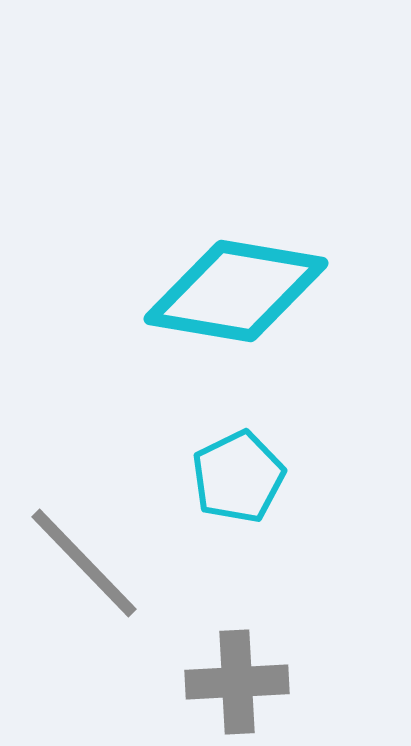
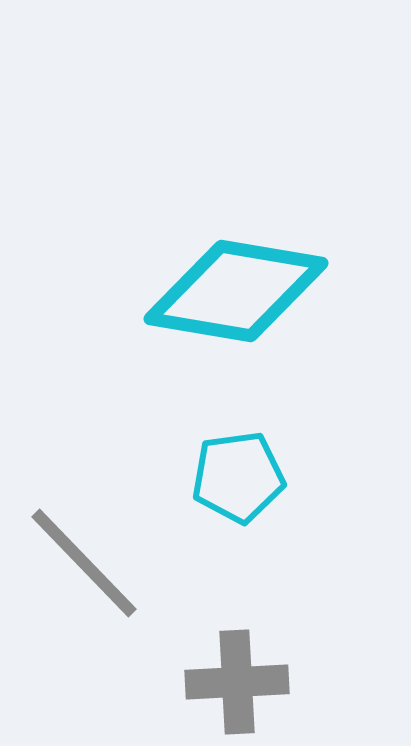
cyan pentagon: rotated 18 degrees clockwise
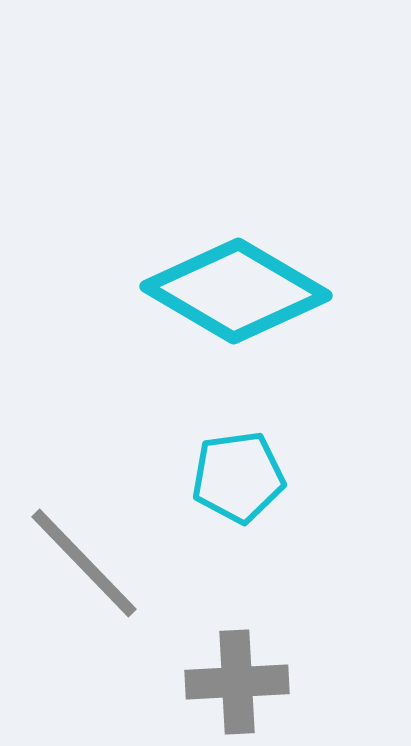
cyan diamond: rotated 21 degrees clockwise
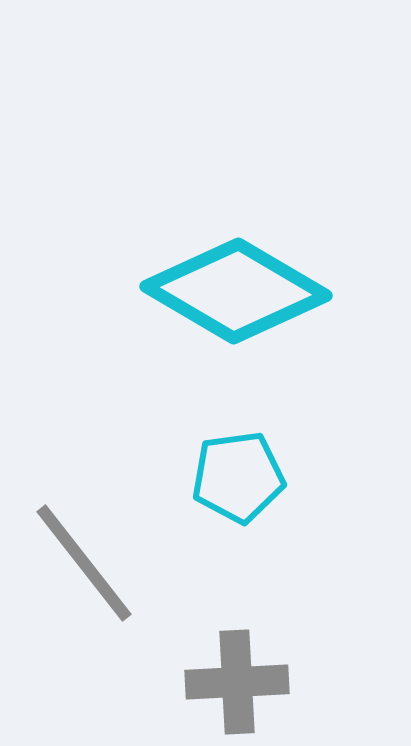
gray line: rotated 6 degrees clockwise
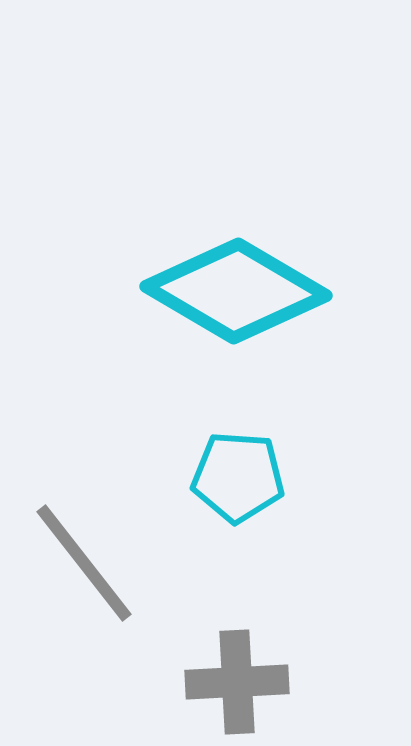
cyan pentagon: rotated 12 degrees clockwise
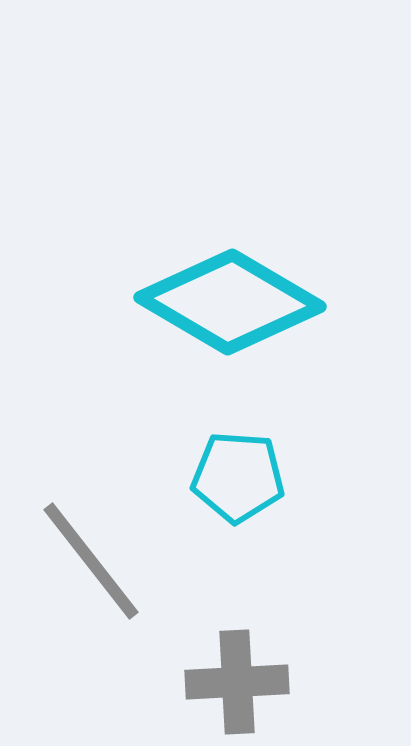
cyan diamond: moved 6 px left, 11 px down
gray line: moved 7 px right, 2 px up
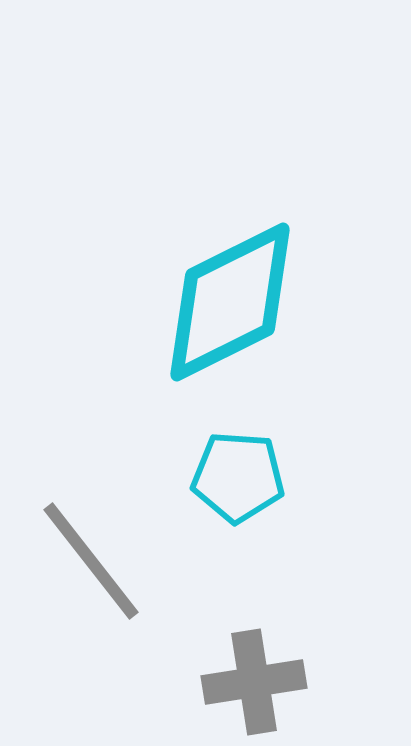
cyan diamond: rotated 57 degrees counterclockwise
gray cross: moved 17 px right; rotated 6 degrees counterclockwise
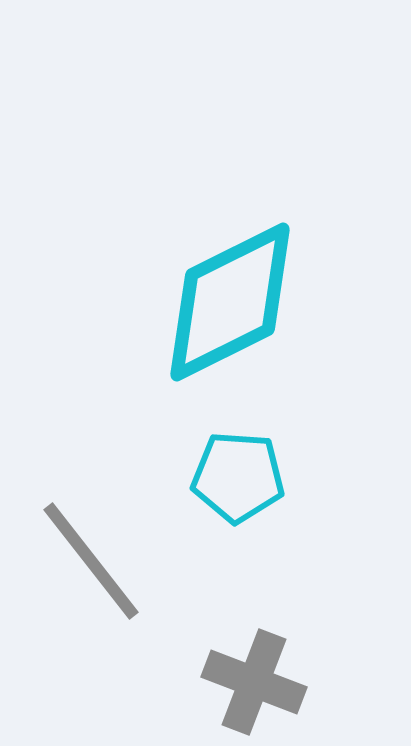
gray cross: rotated 30 degrees clockwise
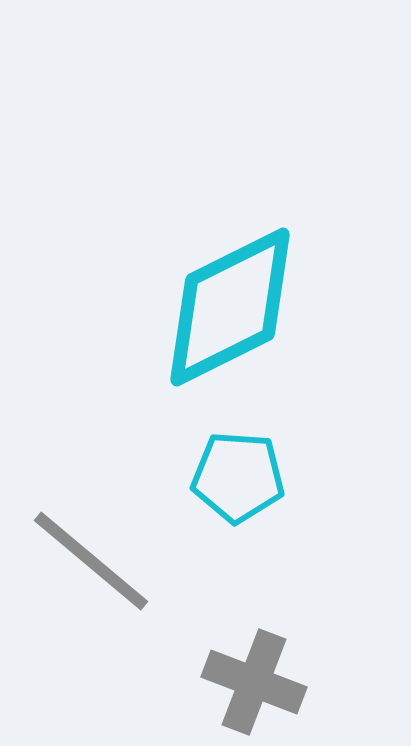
cyan diamond: moved 5 px down
gray line: rotated 12 degrees counterclockwise
